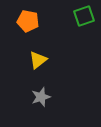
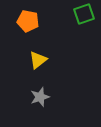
green square: moved 2 px up
gray star: moved 1 px left
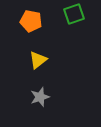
green square: moved 10 px left
orange pentagon: moved 3 px right
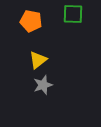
green square: moved 1 px left; rotated 20 degrees clockwise
gray star: moved 3 px right, 12 px up
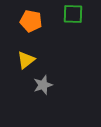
yellow triangle: moved 12 px left
